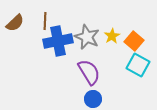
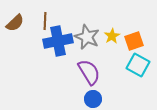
orange square: rotated 30 degrees clockwise
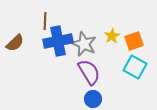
brown semicircle: moved 20 px down
gray star: moved 3 px left, 7 px down
cyan square: moved 3 px left, 2 px down
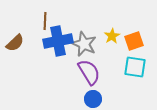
cyan square: rotated 20 degrees counterclockwise
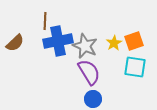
yellow star: moved 2 px right, 7 px down
gray star: moved 1 px right, 2 px down
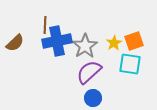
brown line: moved 4 px down
blue cross: moved 1 px left
gray star: rotated 15 degrees clockwise
cyan square: moved 5 px left, 3 px up
purple semicircle: rotated 100 degrees counterclockwise
blue circle: moved 1 px up
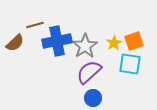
brown line: moved 10 px left; rotated 72 degrees clockwise
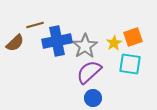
orange square: moved 1 px left, 4 px up
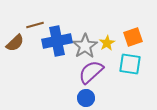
yellow star: moved 7 px left
purple semicircle: moved 2 px right
blue circle: moved 7 px left
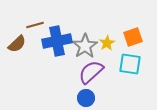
brown semicircle: moved 2 px right, 1 px down
